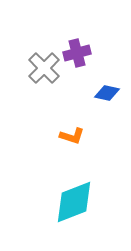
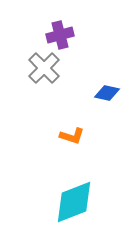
purple cross: moved 17 px left, 18 px up
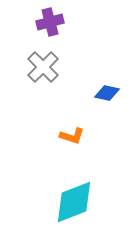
purple cross: moved 10 px left, 13 px up
gray cross: moved 1 px left, 1 px up
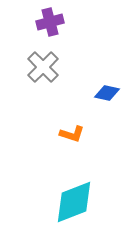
orange L-shape: moved 2 px up
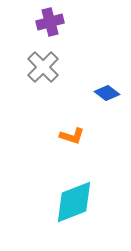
blue diamond: rotated 25 degrees clockwise
orange L-shape: moved 2 px down
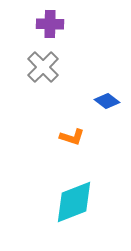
purple cross: moved 2 px down; rotated 16 degrees clockwise
blue diamond: moved 8 px down
orange L-shape: moved 1 px down
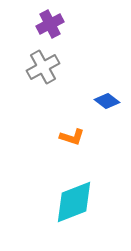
purple cross: rotated 28 degrees counterclockwise
gray cross: rotated 16 degrees clockwise
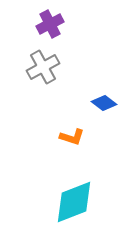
blue diamond: moved 3 px left, 2 px down
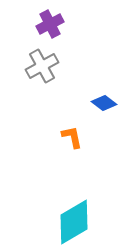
gray cross: moved 1 px left, 1 px up
orange L-shape: rotated 120 degrees counterclockwise
cyan diamond: moved 20 px down; rotated 9 degrees counterclockwise
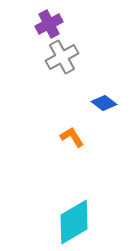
purple cross: moved 1 px left
gray cross: moved 20 px right, 9 px up
orange L-shape: rotated 20 degrees counterclockwise
